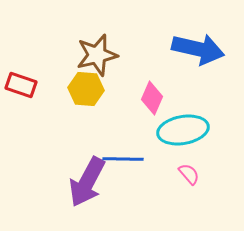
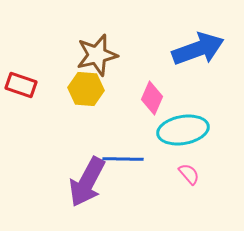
blue arrow: rotated 33 degrees counterclockwise
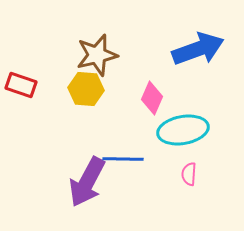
pink semicircle: rotated 135 degrees counterclockwise
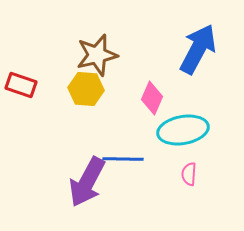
blue arrow: rotated 42 degrees counterclockwise
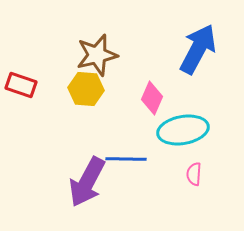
blue line: moved 3 px right
pink semicircle: moved 5 px right
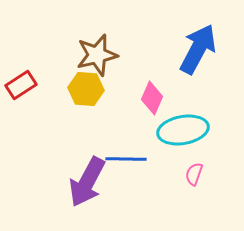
red rectangle: rotated 52 degrees counterclockwise
pink semicircle: rotated 15 degrees clockwise
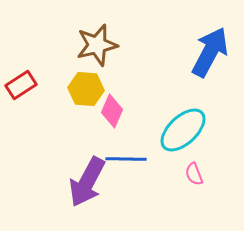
blue arrow: moved 12 px right, 3 px down
brown star: moved 10 px up
pink diamond: moved 40 px left, 13 px down
cyan ellipse: rotated 33 degrees counterclockwise
pink semicircle: rotated 40 degrees counterclockwise
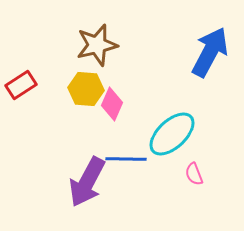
pink diamond: moved 7 px up
cyan ellipse: moved 11 px left, 4 px down
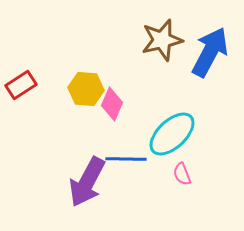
brown star: moved 65 px right, 5 px up
pink semicircle: moved 12 px left
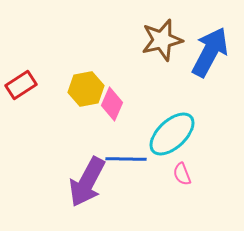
yellow hexagon: rotated 16 degrees counterclockwise
